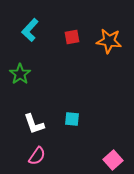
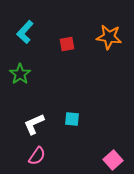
cyan L-shape: moved 5 px left, 2 px down
red square: moved 5 px left, 7 px down
orange star: moved 4 px up
white L-shape: rotated 85 degrees clockwise
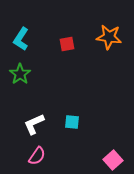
cyan L-shape: moved 4 px left, 7 px down; rotated 10 degrees counterclockwise
cyan square: moved 3 px down
